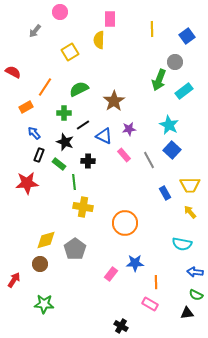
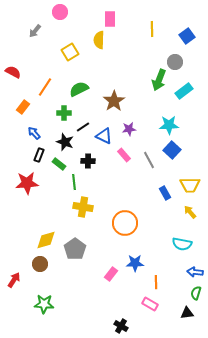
orange rectangle at (26, 107): moved 3 px left; rotated 24 degrees counterclockwise
black line at (83, 125): moved 2 px down
cyan star at (169, 125): rotated 30 degrees counterclockwise
green semicircle at (196, 295): moved 2 px up; rotated 80 degrees clockwise
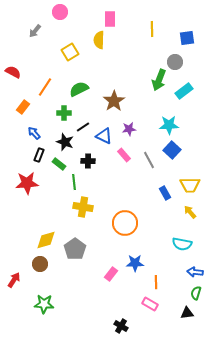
blue square at (187, 36): moved 2 px down; rotated 28 degrees clockwise
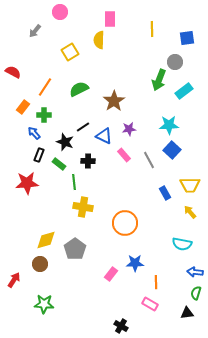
green cross at (64, 113): moved 20 px left, 2 px down
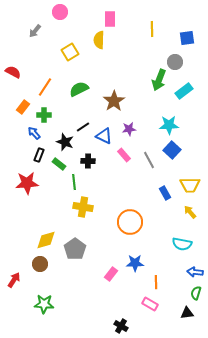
orange circle at (125, 223): moved 5 px right, 1 px up
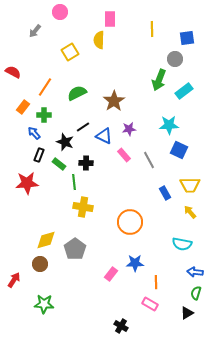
gray circle at (175, 62): moved 3 px up
green semicircle at (79, 89): moved 2 px left, 4 px down
blue square at (172, 150): moved 7 px right; rotated 18 degrees counterclockwise
black cross at (88, 161): moved 2 px left, 2 px down
black triangle at (187, 313): rotated 24 degrees counterclockwise
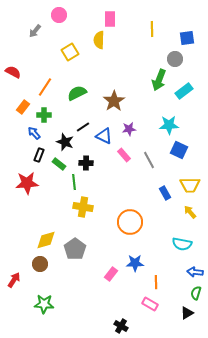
pink circle at (60, 12): moved 1 px left, 3 px down
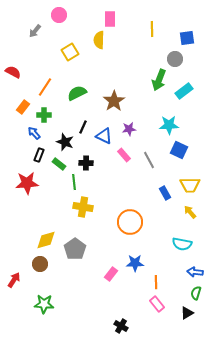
black line at (83, 127): rotated 32 degrees counterclockwise
pink rectangle at (150, 304): moved 7 px right; rotated 21 degrees clockwise
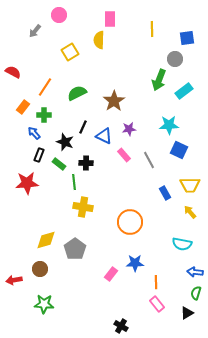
brown circle at (40, 264): moved 5 px down
red arrow at (14, 280): rotated 133 degrees counterclockwise
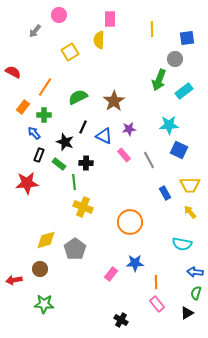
green semicircle at (77, 93): moved 1 px right, 4 px down
yellow cross at (83, 207): rotated 12 degrees clockwise
black cross at (121, 326): moved 6 px up
